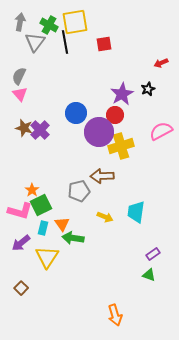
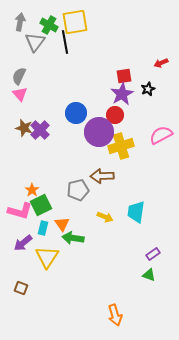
red square: moved 20 px right, 32 px down
pink semicircle: moved 4 px down
gray pentagon: moved 1 px left, 1 px up
purple arrow: moved 2 px right
brown square: rotated 24 degrees counterclockwise
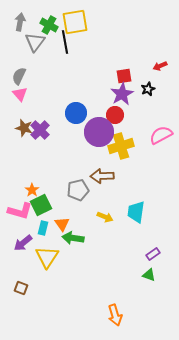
red arrow: moved 1 px left, 3 px down
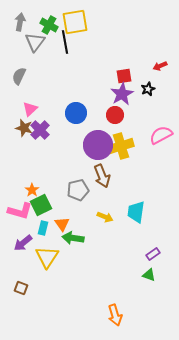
pink triangle: moved 10 px right, 15 px down; rotated 28 degrees clockwise
purple circle: moved 1 px left, 13 px down
brown arrow: rotated 110 degrees counterclockwise
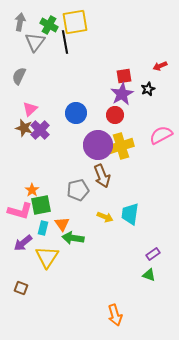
green square: rotated 15 degrees clockwise
cyan trapezoid: moved 6 px left, 2 px down
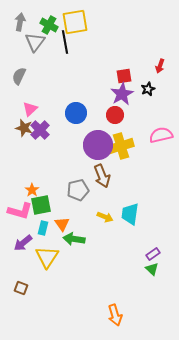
red arrow: rotated 48 degrees counterclockwise
pink semicircle: rotated 15 degrees clockwise
green arrow: moved 1 px right, 1 px down
green triangle: moved 3 px right, 6 px up; rotated 24 degrees clockwise
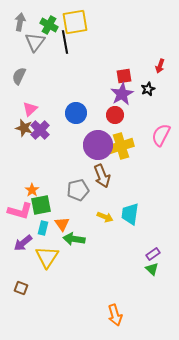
pink semicircle: rotated 50 degrees counterclockwise
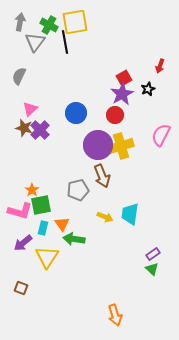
red square: moved 2 px down; rotated 21 degrees counterclockwise
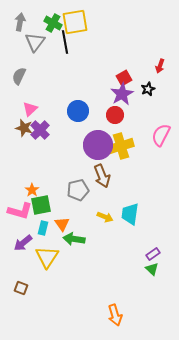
green cross: moved 4 px right, 2 px up
blue circle: moved 2 px right, 2 px up
